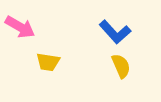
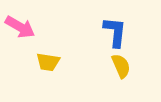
blue L-shape: rotated 132 degrees counterclockwise
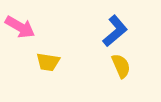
blue L-shape: moved 1 px up; rotated 44 degrees clockwise
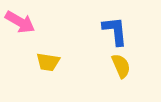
pink arrow: moved 5 px up
blue L-shape: rotated 56 degrees counterclockwise
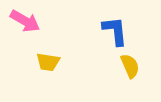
pink arrow: moved 5 px right, 1 px up
yellow semicircle: moved 9 px right
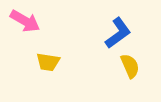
blue L-shape: moved 3 px right, 2 px down; rotated 60 degrees clockwise
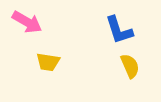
pink arrow: moved 2 px right, 1 px down
blue L-shape: moved 1 px right, 3 px up; rotated 108 degrees clockwise
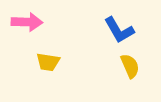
pink arrow: rotated 28 degrees counterclockwise
blue L-shape: rotated 12 degrees counterclockwise
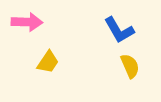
yellow trapezoid: rotated 65 degrees counterclockwise
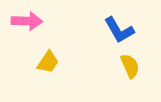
pink arrow: moved 1 px up
